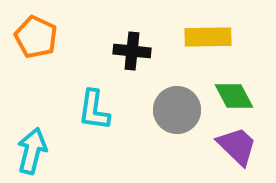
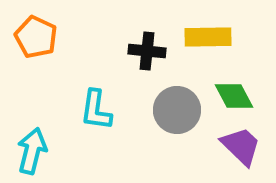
black cross: moved 15 px right
cyan L-shape: moved 2 px right
purple trapezoid: moved 4 px right
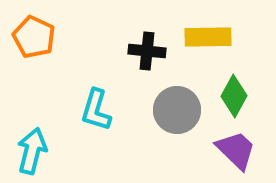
orange pentagon: moved 2 px left
green diamond: rotated 57 degrees clockwise
cyan L-shape: rotated 9 degrees clockwise
purple trapezoid: moved 5 px left, 4 px down
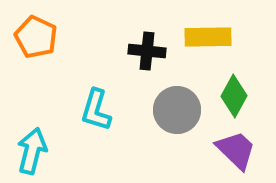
orange pentagon: moved 2 px right
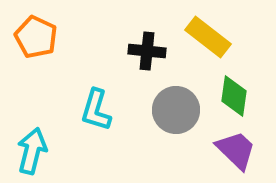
yellow rectangle: rotated 39 degrees clockwise
green diamond: rotated 21 degrees counterclockwise
gray circle: moved 1 px left
